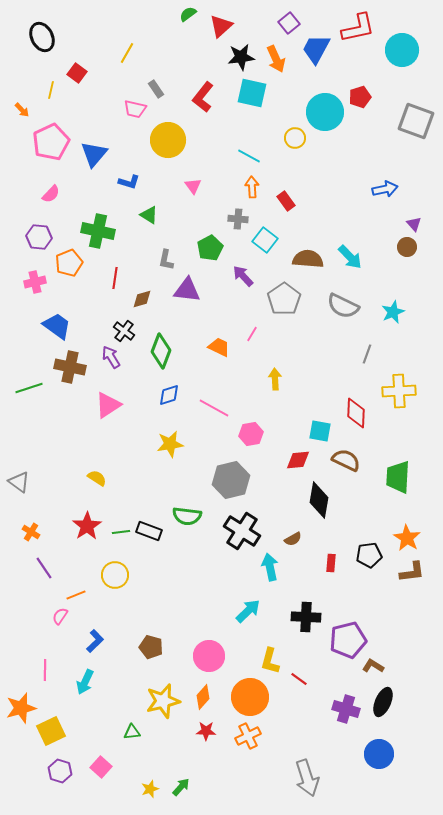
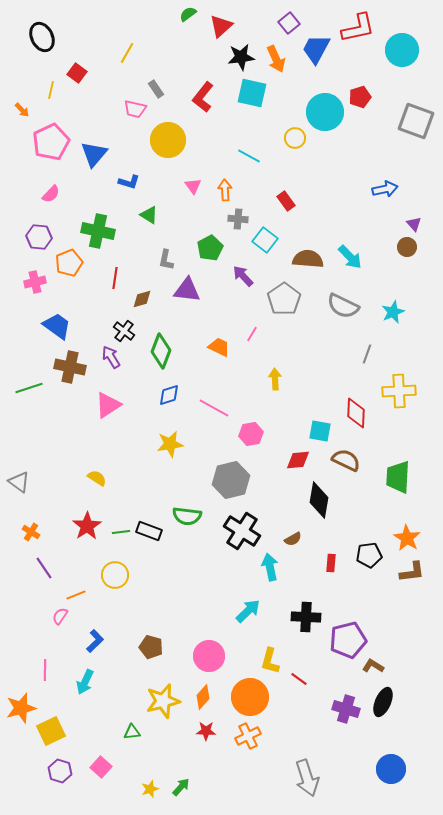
orange arrow at (252, 187): moved 27 px left, 3 px down
blue circle at (379, 754): moved 12 px right, 15 px down
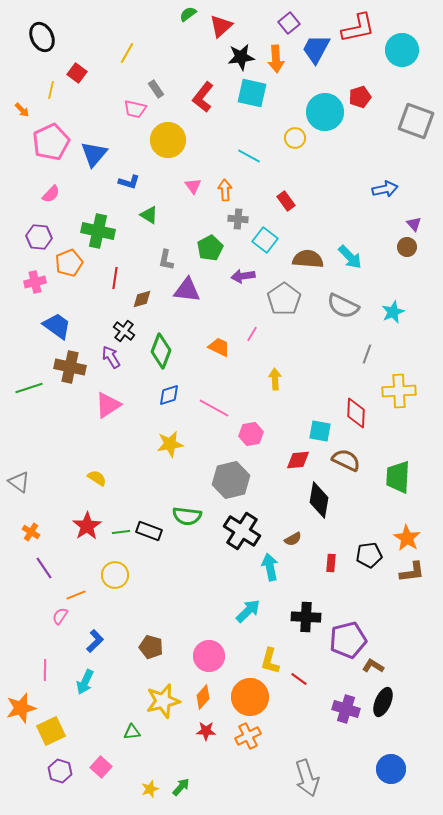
orange arrow at (276, 59): rotated 20 degrees clockwise
purple arrow at (243, 276): rotated 55 degrees counterclockwise
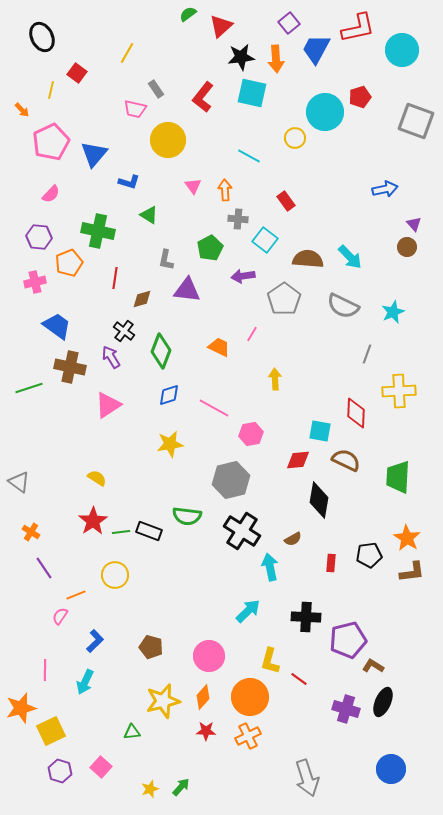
red star at (87, 526): moved 6 px right, 5 px up
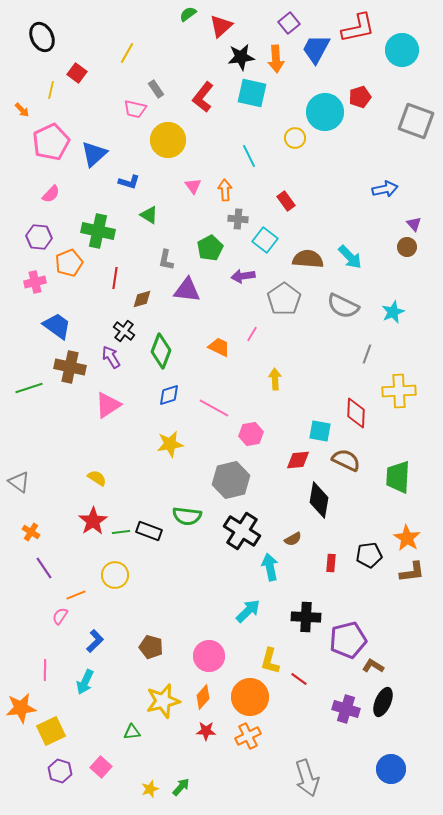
blue triangle at (94, 154): rotated 8 degrees clockwise
cyan line at (249, 156): rotated 35 degrees clockwise
orange star at (21, 708): rotated 8 degrees clockwise
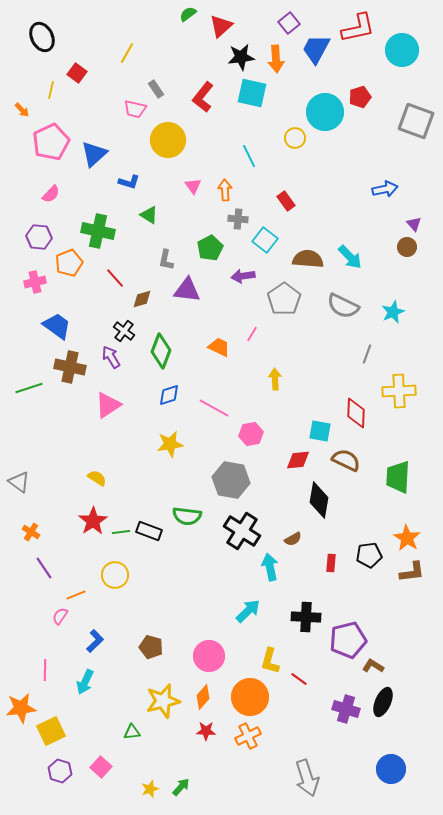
red line at (115, 278): rotated 50 degrees counterclockwise
gray hexagon at (231, 480): rotated 24 degrees clockwise
